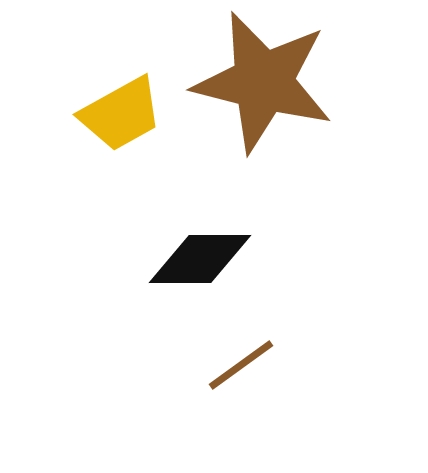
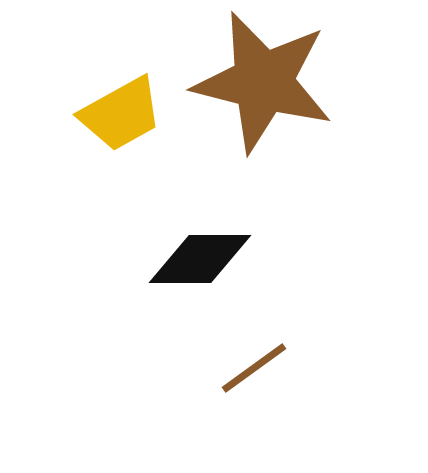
brown line: moved 13 px right, 3 px down
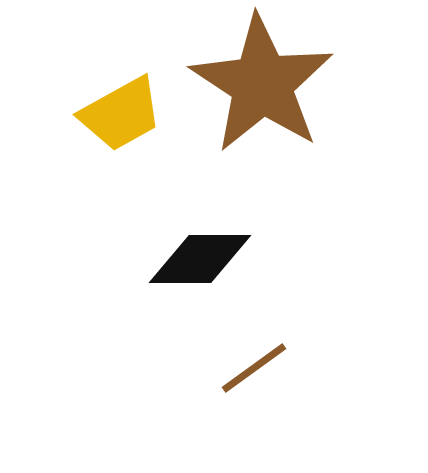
brown star: moved 1 px left, 2 px down; rotated 19 degrees clockwise
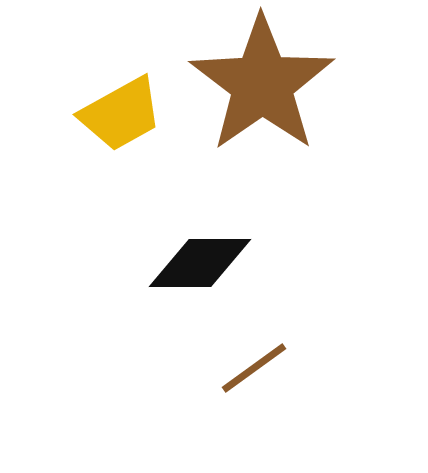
brown star: rotated 4 degrees clockwise
black diamond: moved 4 px down
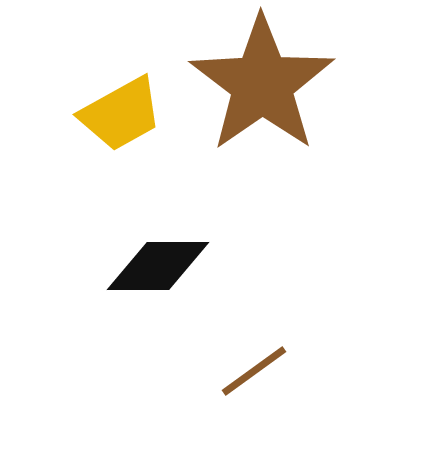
black diamond: moved 42 px left, 3 px down
brown line: moved 3 px down
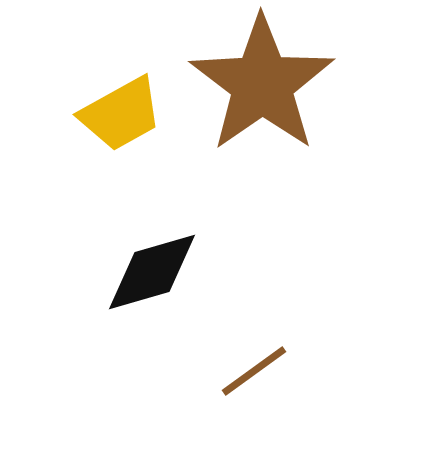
black diamond: moved 6 px left, 6 px down; rotated 16 degrees counterclockwise
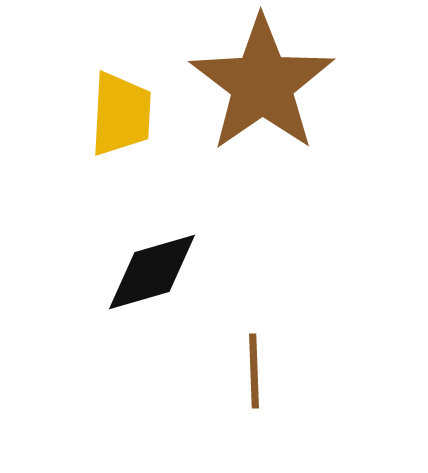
yellow trapezoid: rotated 58 degrees counterclockwise
brown line: rotated 56 degrees counterclockwise
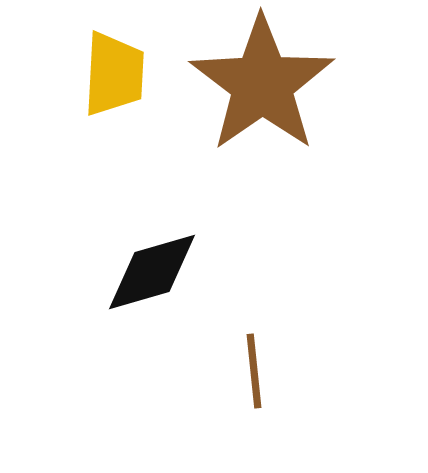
yellow trapezoid: moved 7 px left, 40 px up
brown line: rotated 4 degrees counterclockwise
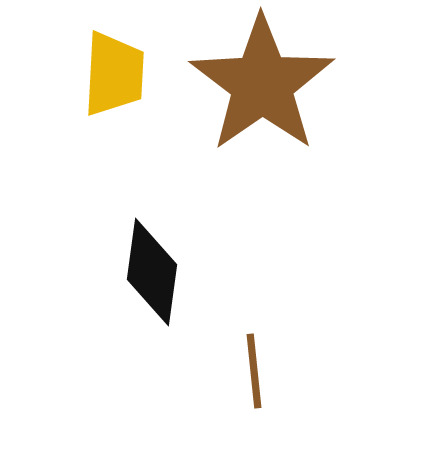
black diamond: rotated 66 degrees counterclockwise
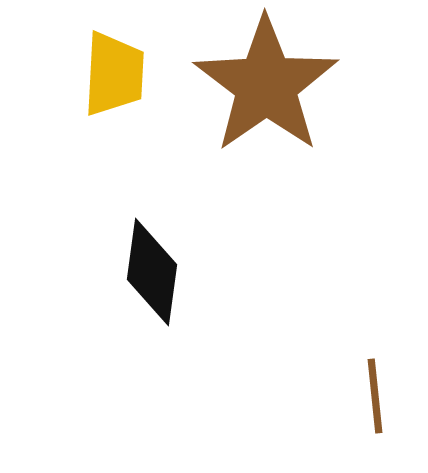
brown star: moved 4 px right, 1 px down
brown line: moved 121 px right, 25 px down
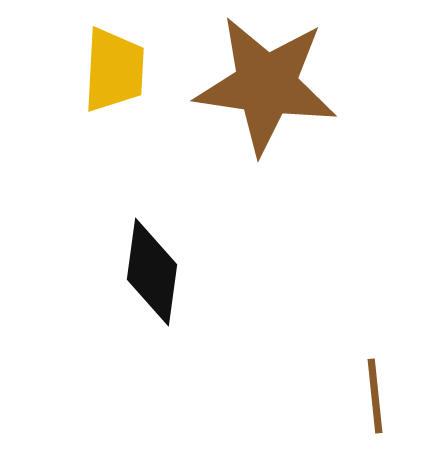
yellow trapezoid: moved 4 px up
brown star: rotated 29 degrees counterclockwise
